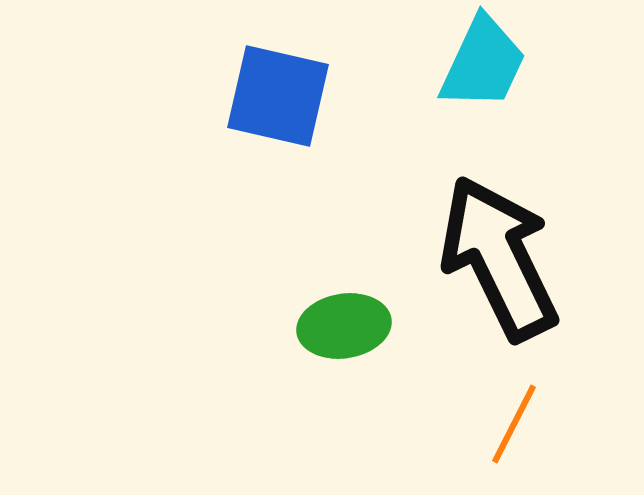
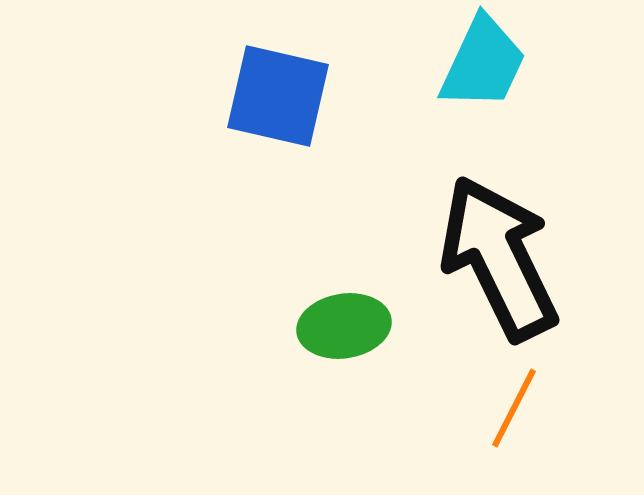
orange line: moved 16 px up
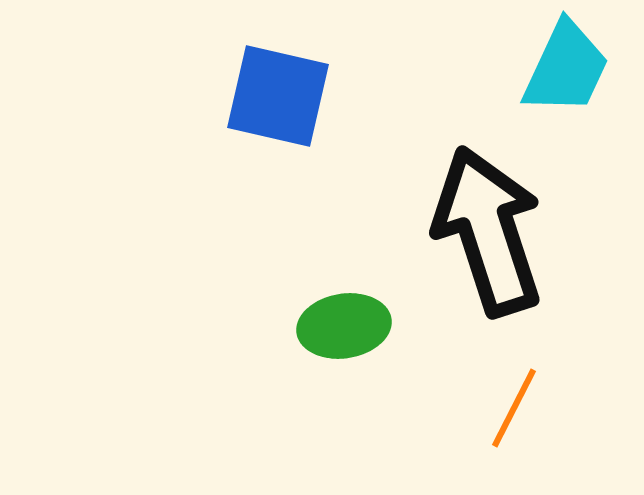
cyan trapezoid: moved 83 px right, 5 px down
black arrow: moved 11 px left, 27 px up; rotated 8 degrees clockwise
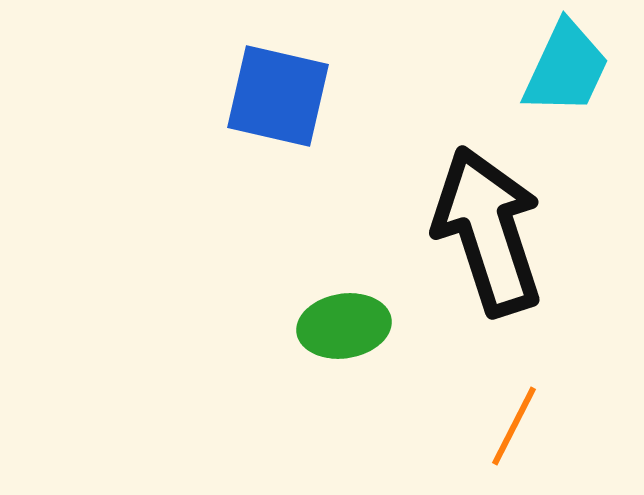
orange line: moved 18 px down
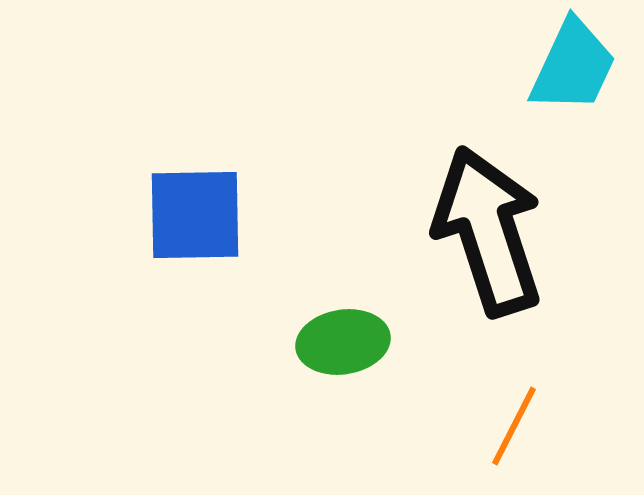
cyan trapezoid: moved 7 px right, 2 px up
blue square: moved 83 px left, 119 px down; rotated 14 degrees counterclockwise
green ellipse: moved 1 px left, 16 px down
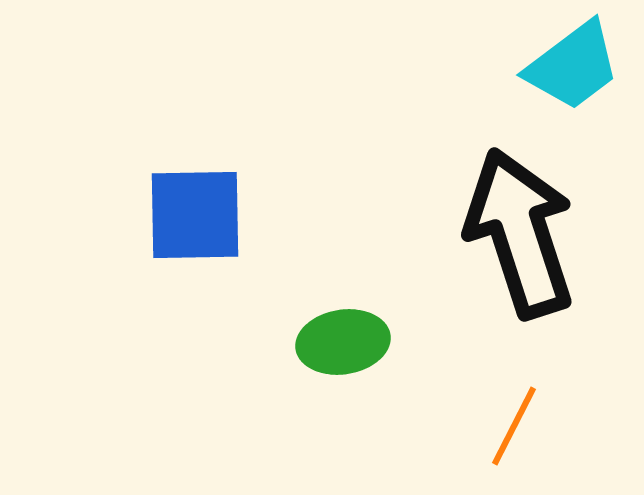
cyan trapezoid: rotated 28 degrees clockwise
black arrow: moved 32 px right, 2 px down
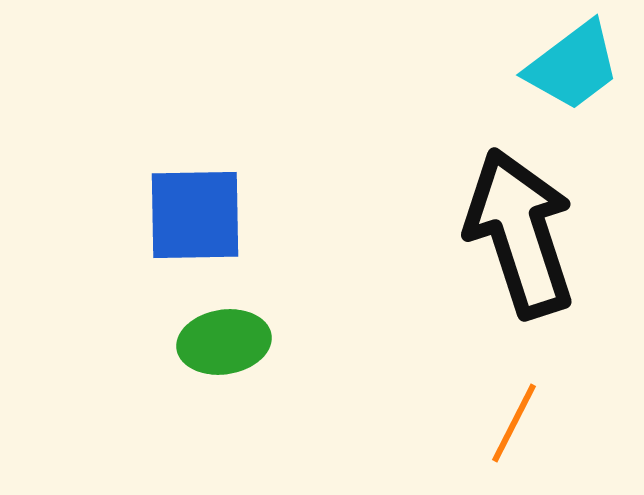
green ellipse: moved 119 px left
orange line: moved 3 px up
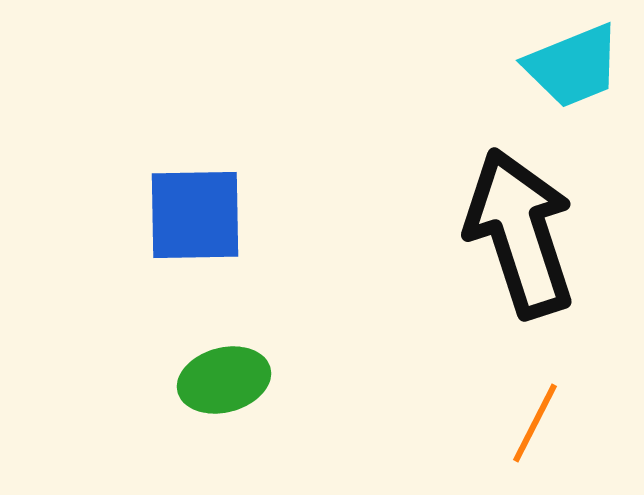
cyan trapezoid: rotated 15 degrees clockwise
green ellipse: moved 38 px down; rotated 6 degrees counterclockwise
orange line: moved 21 px right
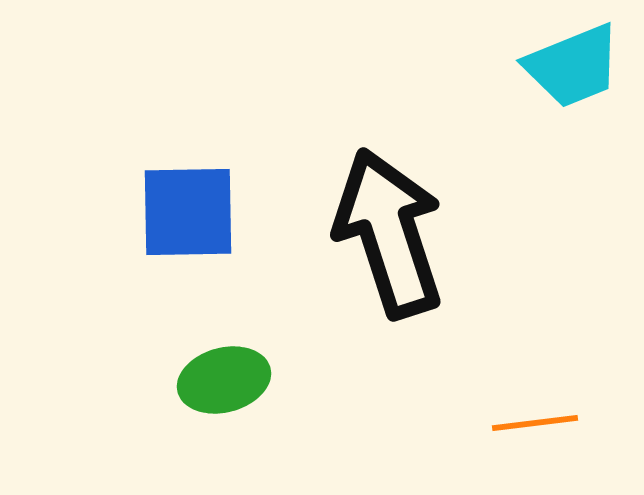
blue square: moved 7 px left, 3 px up
black arrow: moved 131 px left
orange line: rotated 56 degrees clockwise
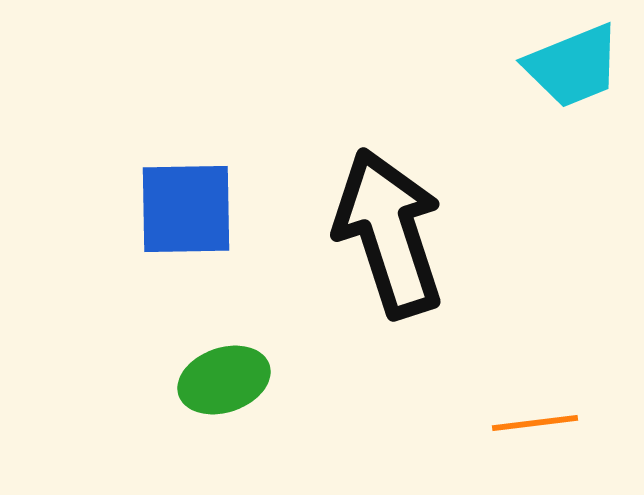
blue square: moved 2 px left, 3 px up
green ellipse: rotated 4 degrees counterclockwise
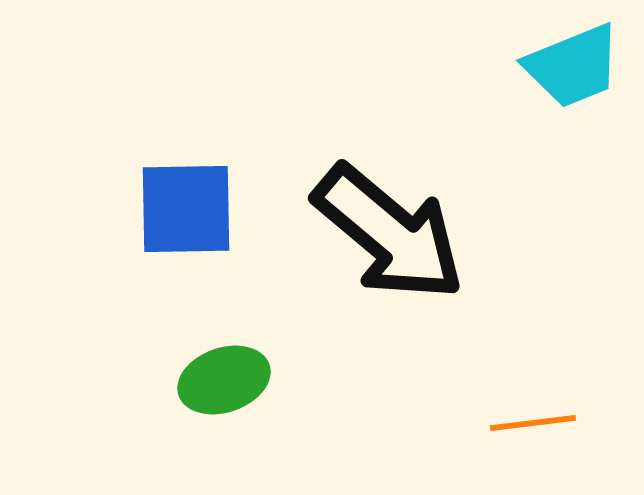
black arrow: rotated 148 degrees clockwise
orange line: moved 2 px left
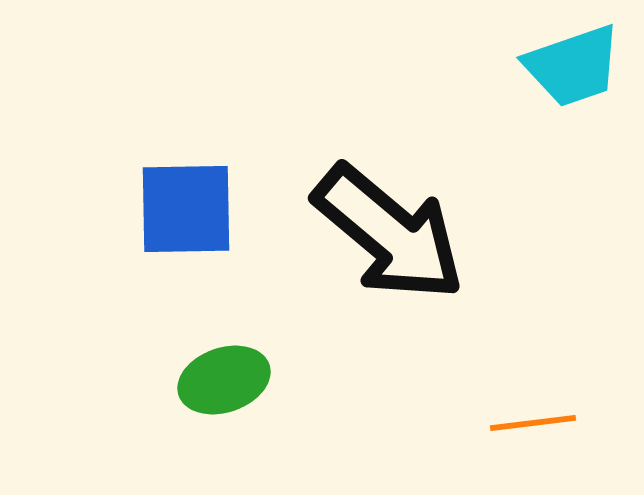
cyan trapezoid: rotated 3 degrees clockwise
